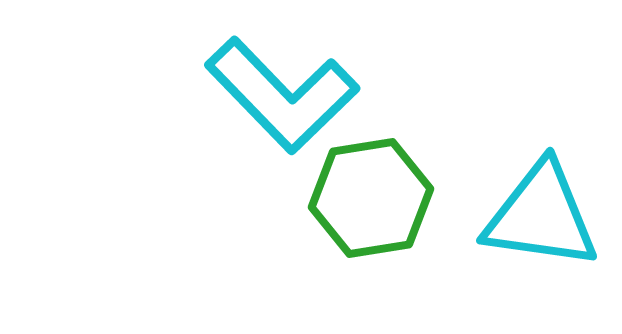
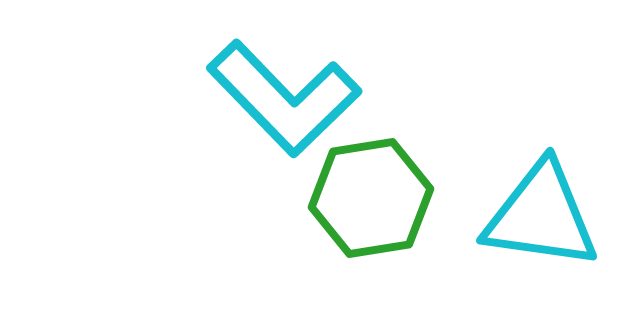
cyan L-shape: moved 2 px right, 3 px down
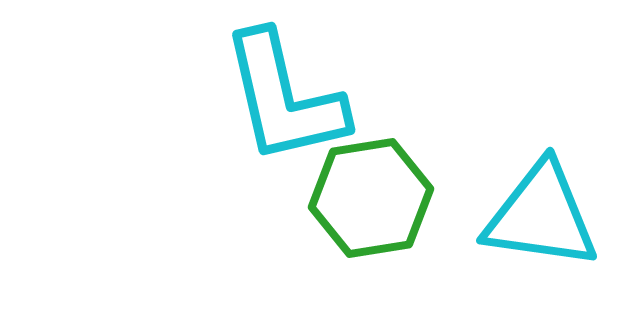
cyan L-shape: rotated 31 degrees clockwise
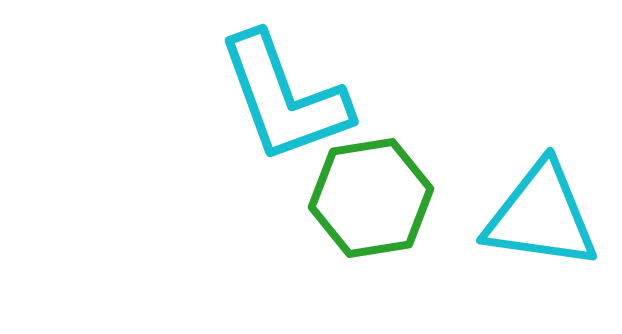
cyan L-shape: rotated 7 degrees counterclockwise
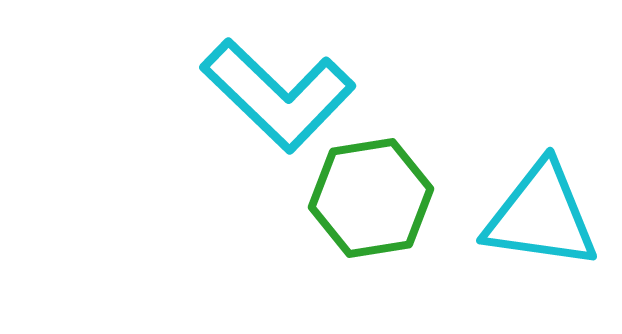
cyan L-shape: moved 6 px left, 3 px up; rotated 26 degrees counterclockwise
